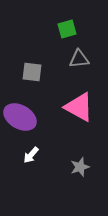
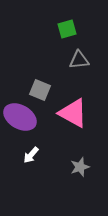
gray triangle: moved 1 px down
gray square: moved 8 px right, 18 px down; rotated 15 degrees clockwise
pink triangle: moved 6 px left, 6 px down
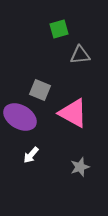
green square: moved 8 px left
gray triangle: moved 1 px right, 5 px up
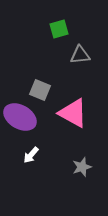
gray star: moved 2 px right
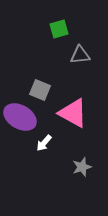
white arrow: moved 13 px right, 12 px up
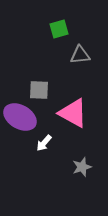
gray square: moved 1 px left; rotated 20 degrees counterclockwise
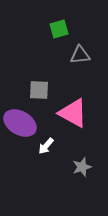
purple ellipse: moved 6 px down
white arrow: moved 2 px right, 3 px down
